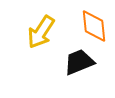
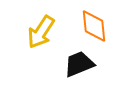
black trapezoid: moved 2 px down
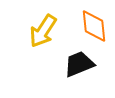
yellow arrow: moved 2 px right, 1 px up
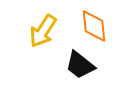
black trapezoid: moved 1 px right, 1 px down; rotated 120 degrees counterclockwise
